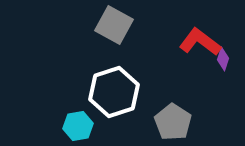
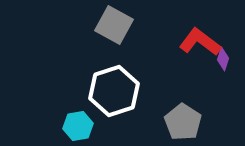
white hexagon: moved 1 px up
gray pentagon: moved 10 px right
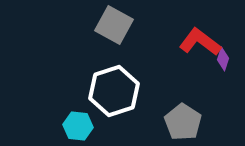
cyan hexagon: rotated 16 degrees clockwise
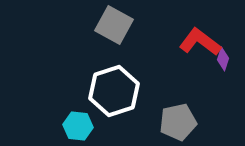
gray pentagon: moved 5 px left; rotated 27 degrees clockwise
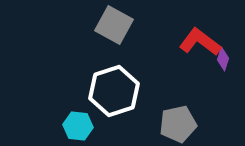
gray pentagon: moved 2 px down
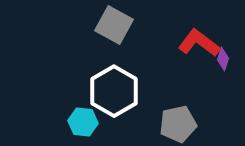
red L-shape: moved 1 px left, 1 px down
white hexagon: rotated 12 degrees counterclockwise
cyan hexagon: moved 5 px right, 4 px up
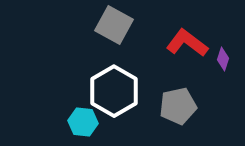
red L-shape: moved 12 px left
gray pentagon: moved 18 px up
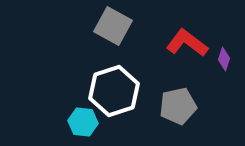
gray square: moved 1 px left, 1 px down
purple diamond: moved 1 px right
white hexagon: rotated 12 degrees clockwise
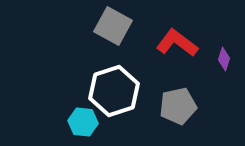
red L-shape: moved 10 px left
